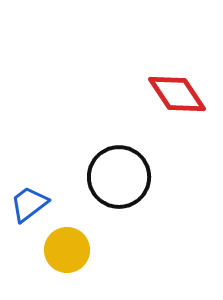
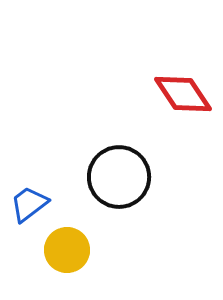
red diamond: moved 6 px right
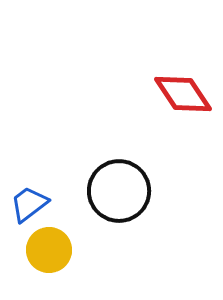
black circle: moved 14 px down
yellow circle: moved 18 px left
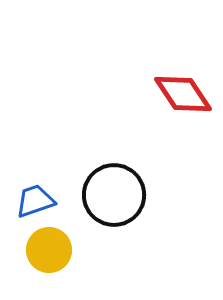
black circle: moved 5 px left, 4 px down
blue trapezoid: moved 6 px right, 3 px up; rotated 18 degrees clockwise
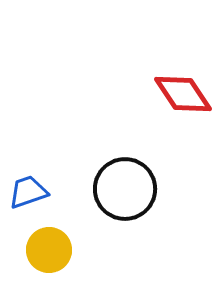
black circle: moved 11 px right, 6 px up
blue trapezoid: moved 7 px left, 9 px up
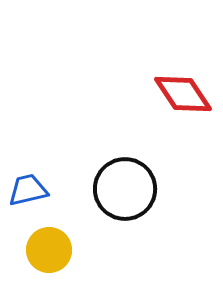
blue trapezoid: moved 2 px up; rotated 6 degrees clockwise
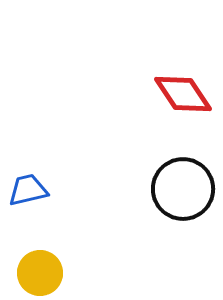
black circle: moved 58 px right
yellow circle: moved 9 px left, 23 px down
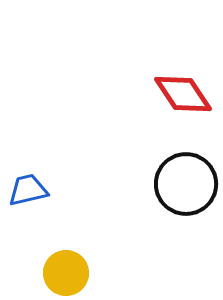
black circle: moved 3 px right, 5 px up
yellow circle: moved 26 px right
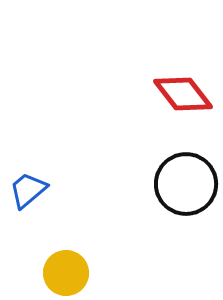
red diamond: rotated 4 degrees counterclockwise
blue trapezoid: rotated 27 degrees counterclockwise
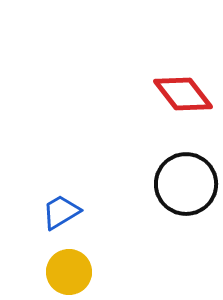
blue trapezoid: moved 33 px right, 22 px down; rotated 9 degrees clockwise
yellow circle: moved 3 px right, 1 px up
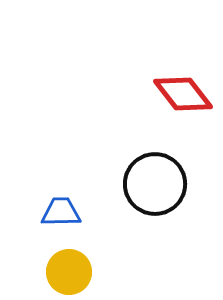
black circle: moved 31 px left
blue trapezoid: rotated 30 degrees clockwise
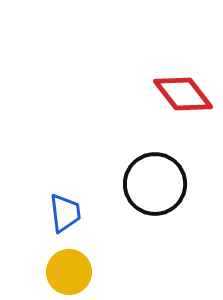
blue trapezoid: moved 4 px right, 1 px down; rotated 84 degrees clockwise
